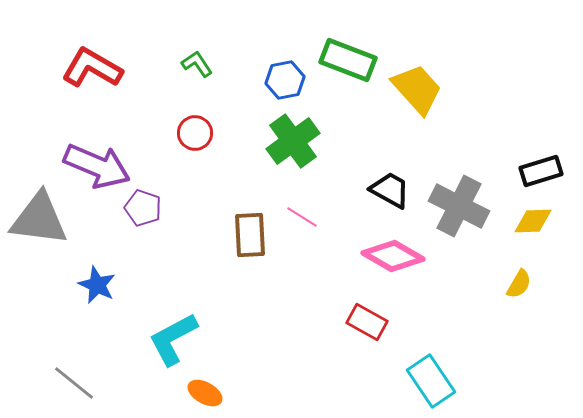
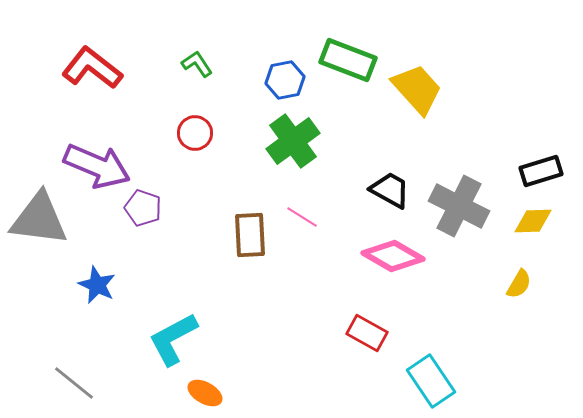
red L-shape: rotated 8 degrees clockwise
red rectangle: moved 11 px down
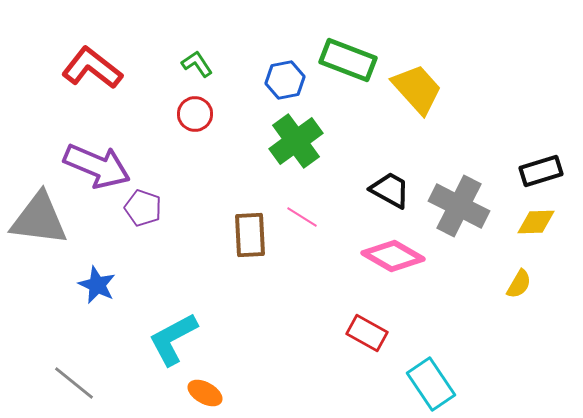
red circle: moved 19 px up
green cross: moved 3 px right
yellow diamond: moved 3 px right, 1 px down
cyan rectangle: moved 3 px down
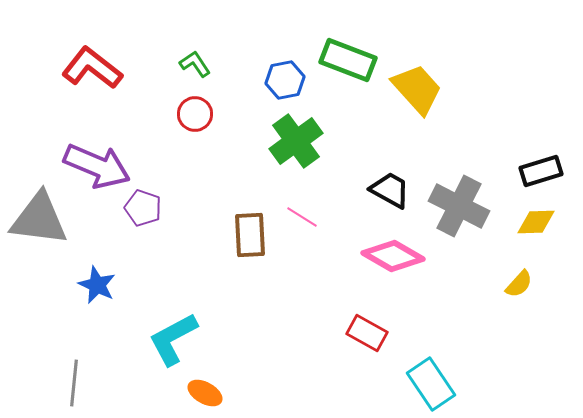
green L-shape: moved 2 px left
yellow semicircle: rotated 12 degrees clockwise
gray line: rotated 57 degrees clockwise
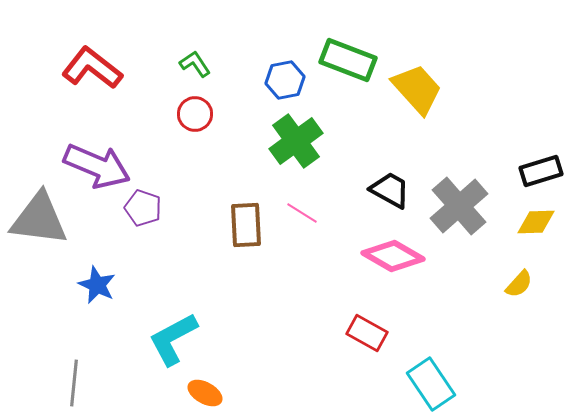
gray cross: rotated 22 degrees clockwise
pink line: moved 4 px up
brown rectangle: moved 4 px left, 10 px up
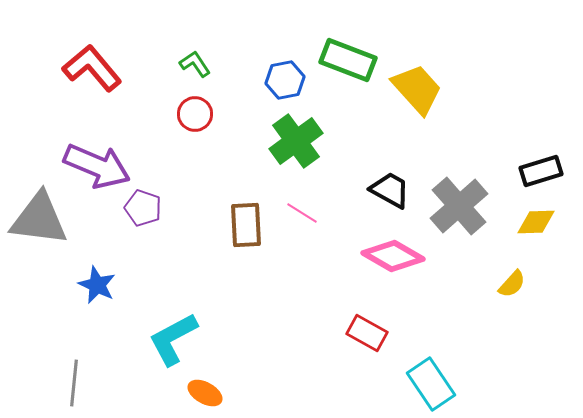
red L-shape: rotated 12 degrees clockwise
yellow semicircle: moved 7 px left
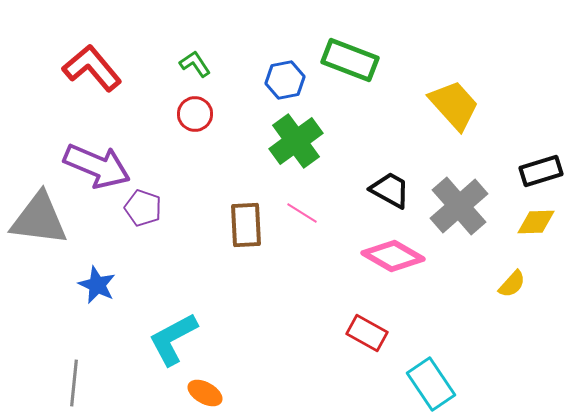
green rectangle: moved 2 px right
yellow trapezoid: moved 37 px right, 16 px down
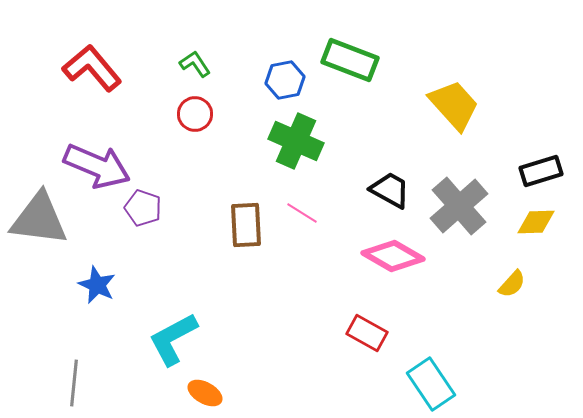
green cross: rotated 30 degrees counterclockwise
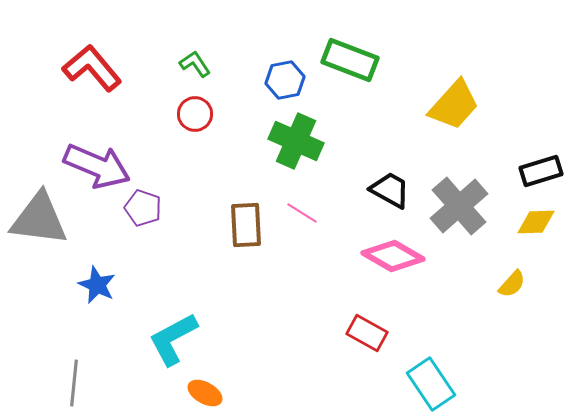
yellow trapezoid: rotated 84 degrees clockwise
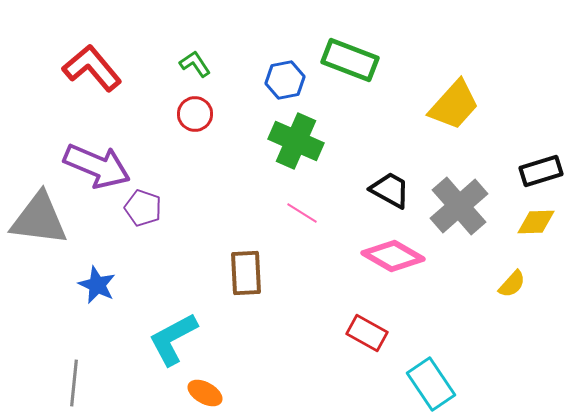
brown rectangle: moved 48 px down
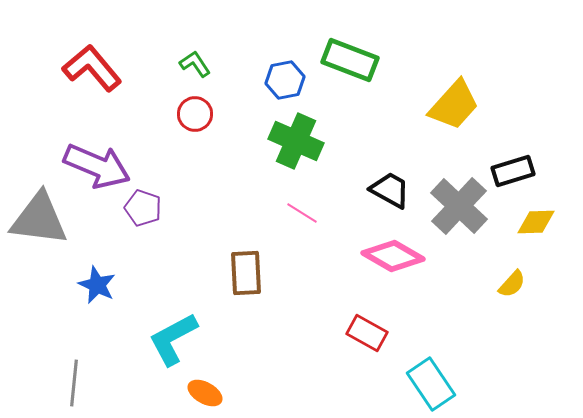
black rectangle: moved 28 px left
gray cross: rotated 6 degrees counterclockwise
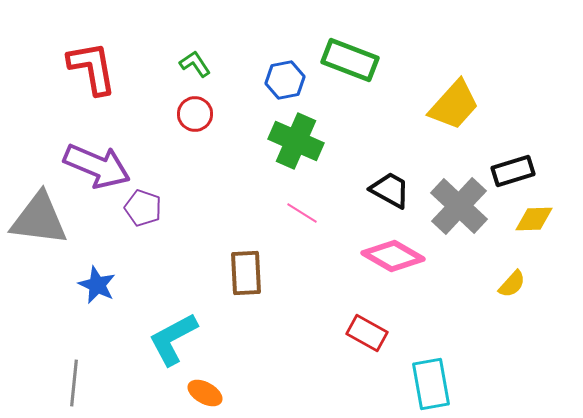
red L-shape: rotated 30 degrees clockwise
yellow diamond: moved 2 px left, 3 px up
cyan rectangle: rotated 24 degrees clockwise
